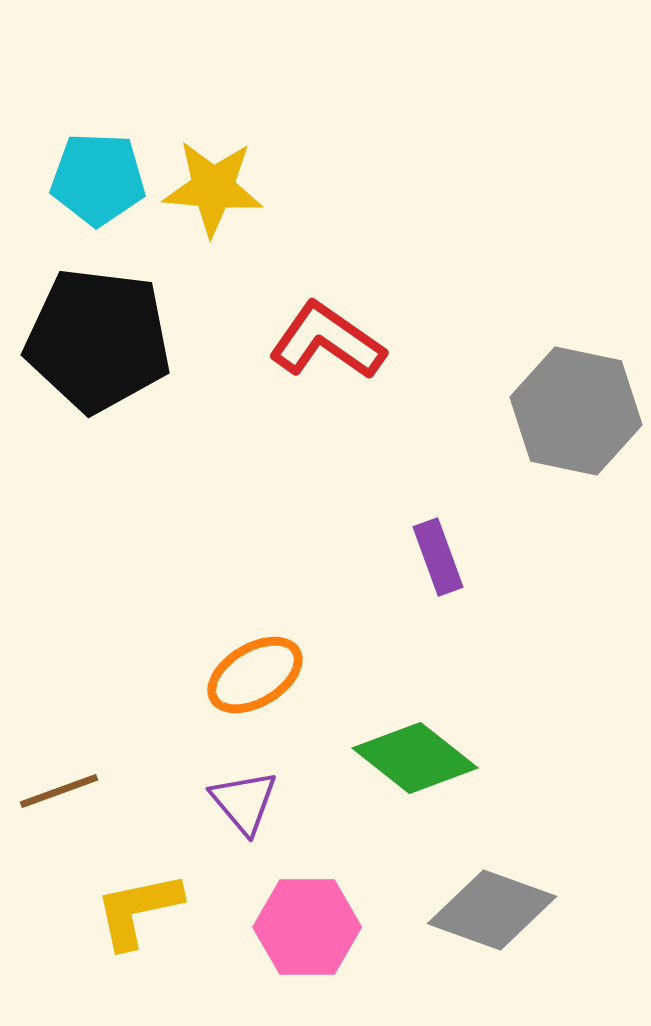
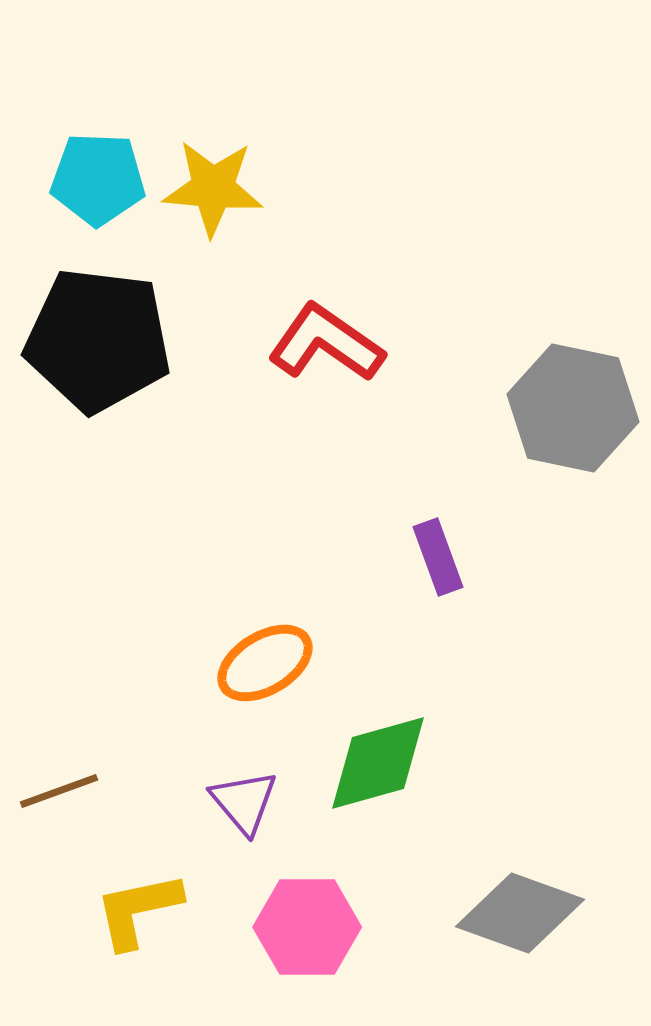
red L-shape: moved 1 px left, 2 px down
gray hexagon: moved 3 px left, 3 px up
orange ellipse: moved 10 px right, 12 px up
green diamond: moved 37 px left, 5 px down; rotated 54 degrees counterclockwise
gray diamond: moved 28 px right, 3 px down
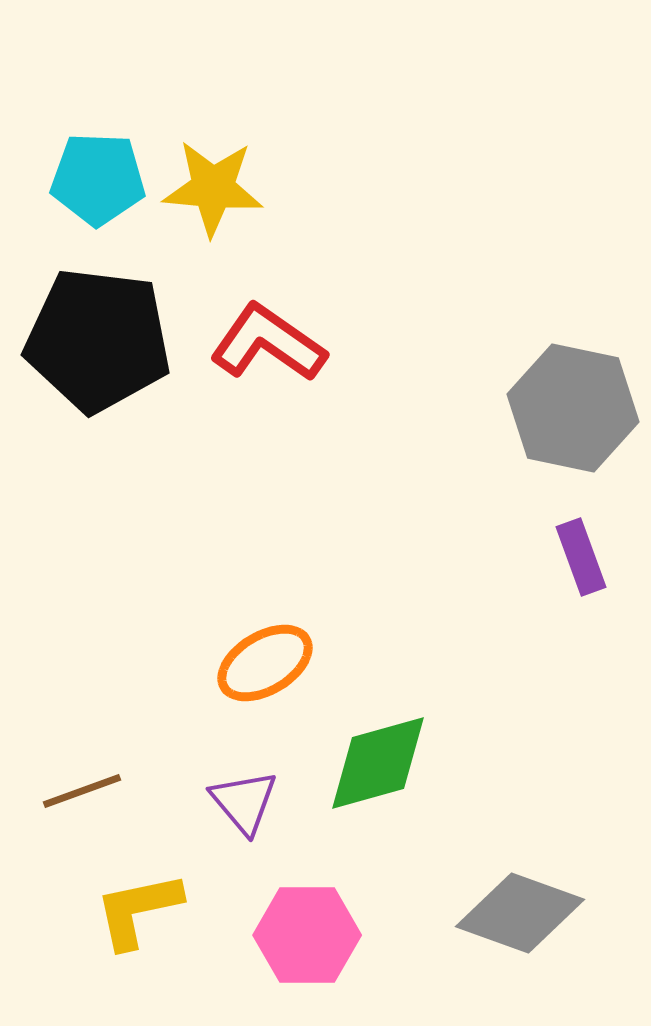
red L-shape: moved 58 px left
purple rectangle: moved 143 px right
brown line: moved 23 px right
pink hexagon: moved 8 px down
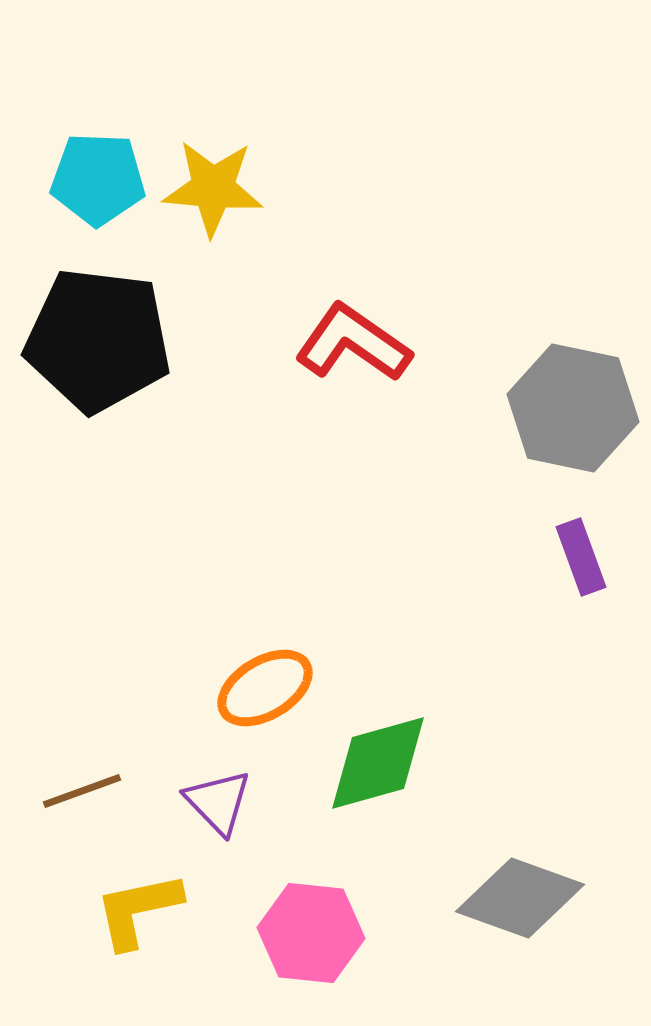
red L-shape: moved 85 px right
orange ellipse: moved 25 px down
purple triangle: moved 26 px left; rotated 4 degrees counterclockwise
gray diamond: moved 15 px up
pink hexagon: moved 4 px right, 2 px up; rotated 6 degrees clockwise
